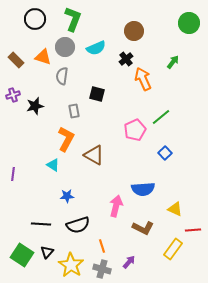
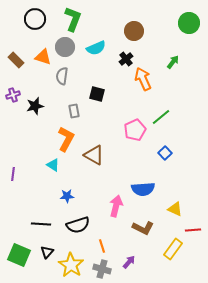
green square: moved 3 px left; rotated 10 degrees counterclockwise
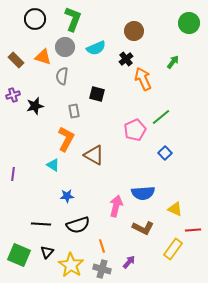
blue semicircle: moved 4 px down
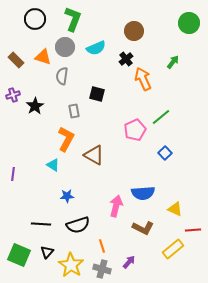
black star: rotated 18 degrees counterclockwise
yellow rectangle: rotated 15 degrees clockwise
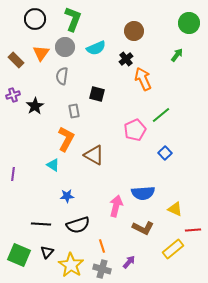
orange triangle: moved 2 px left, 4 px up; rotated 48 degrees clockwise
green arrow: moved 4 px right, 7 px up
green line: moved 2 px up
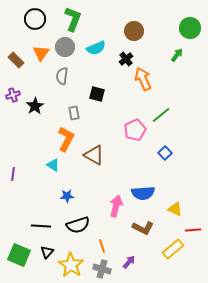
green circle: moved 1 px right, 5 px down
gray rectangle: moved 2 px down
black line: moved 2 px down
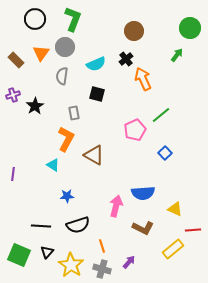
cyan semicircle: moved 16 px down
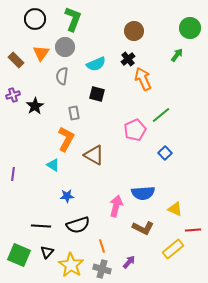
black cross: moved 2 px right
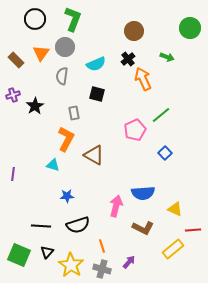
green arrow: moved 10 px left, 2 px down; rotated 72 degrees clockwise
cyan triangle: rotated 16 degrees counterclockwise
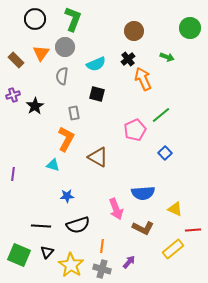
brown triangle: moved 4 px right, 2 px down
pink arrow: moved 3 px down; rotated 145 degrees clockwise
orange line: rotated 24 degrees clockwise
